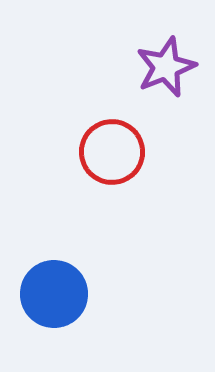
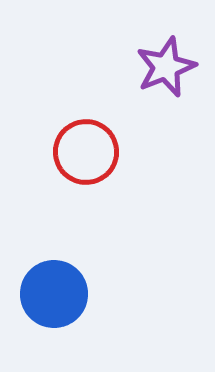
red circle: moved 26 px left
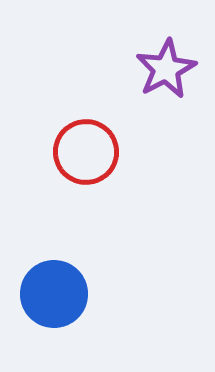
purple star: moved 2 px down; rotated 6 degrees counterclockwise
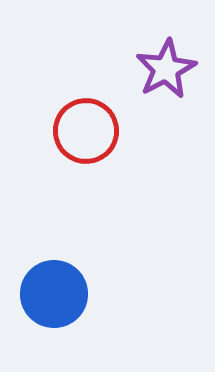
red circle: moved 21 px up
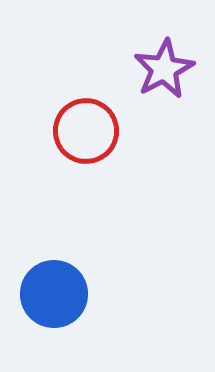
purple star: moved 2 px left
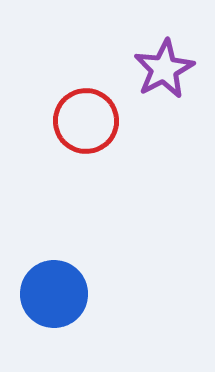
red circle: moved 10 px up
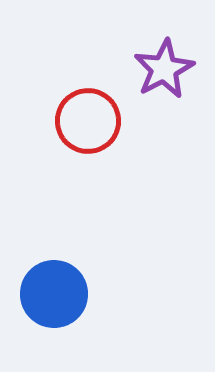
red circle: moved 2 px right
